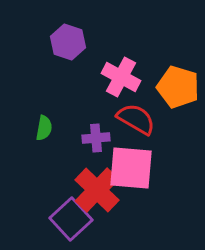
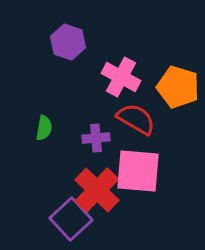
pink square: moved 7 px right, 3 px down
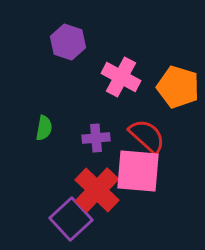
red semicircle: moved 11 px right, 17 px down; rotated 12 degrees clockwise
